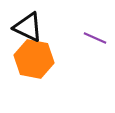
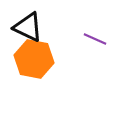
purple line: moved 1 px down
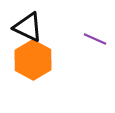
orange hexagon: moved 1 px left, 1 px down; rotated 18 degrees clockwise
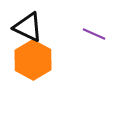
purple line: moved 1 px left, 5 px up
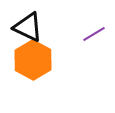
purple line: rotated 55 degrees counterclockwise
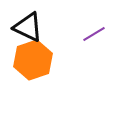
orange hexagon: rotated 12 degrees clockwise
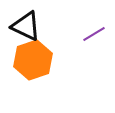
black triangle: moved 2 px left, 1 px up
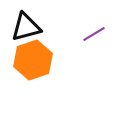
black triangle: moved 1 px down; rotated 40 degrees counterclockwise
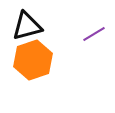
black triangle: moved 1 px right, 1 px up
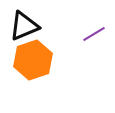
black triangle: moved 3 px left; rotated 8 degrees counterclockwise
